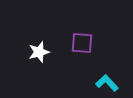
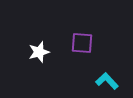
cyan L-shape: moved 2 px up
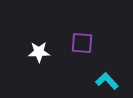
white star: rotated 15 degrees clockwise
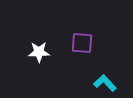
cyan L-shape: moved 2 px left, 2 px down
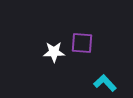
white star: moved 15 px right
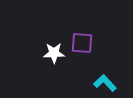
white star: moved 1 px down
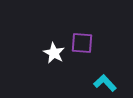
white star: rotated 30 degrees clockwise
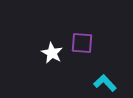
white star: moved 2 px left
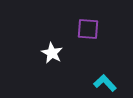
purple square: moved 6 px right, 14 px up
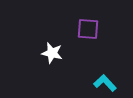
white star: rotated 15 degrees counterclockwise
